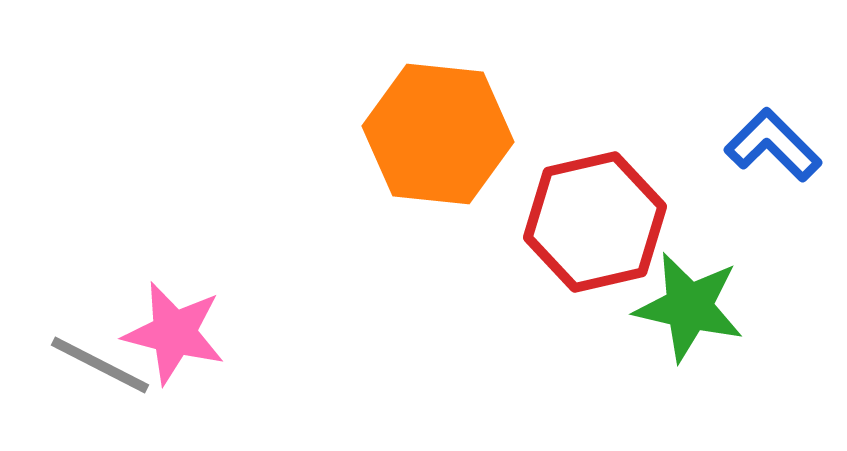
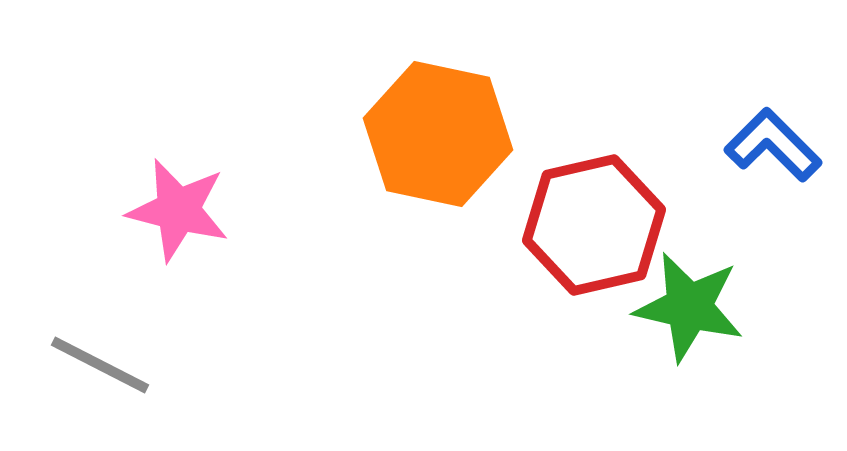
orange hexagon: rotated 6 degrees clockwise
red hexagon: moved 1 px left, 3 px down
pink star: moved 4 px right, 123 px up
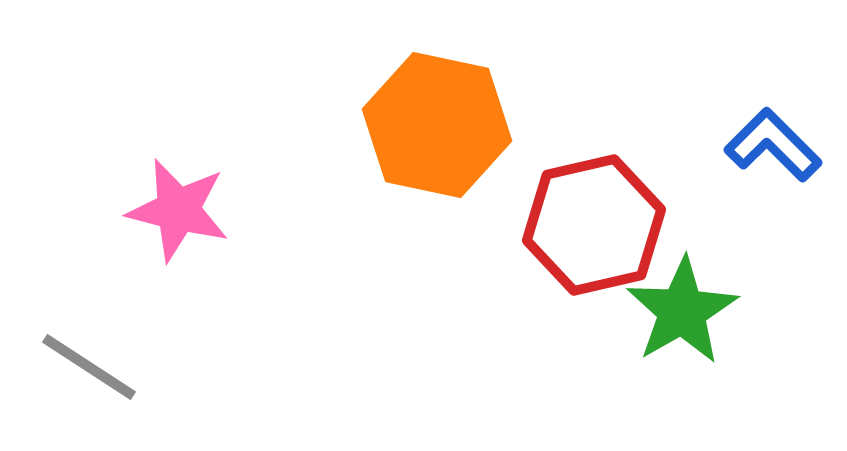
orange hexagon: moved 1 px left, 9 px up
green star: moved 7 px left, 4 px down; rotated 29 degrees clockwise
gray line: moved 11 px left, 2 px down; rotated 6 degrees clockwise
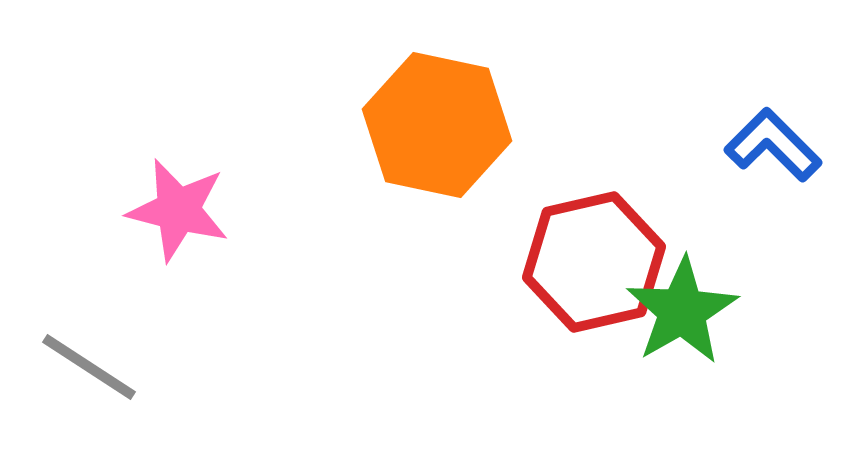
red hexagon: moved 37 px down
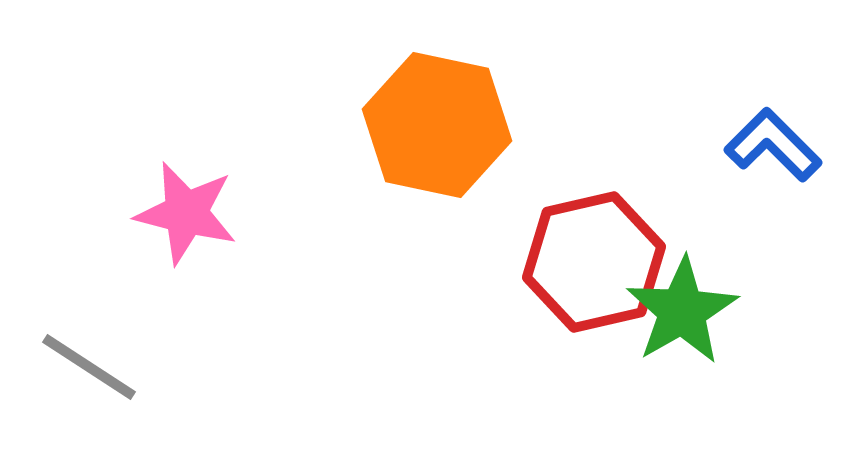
pink star: moved 8 px right, 3 px down
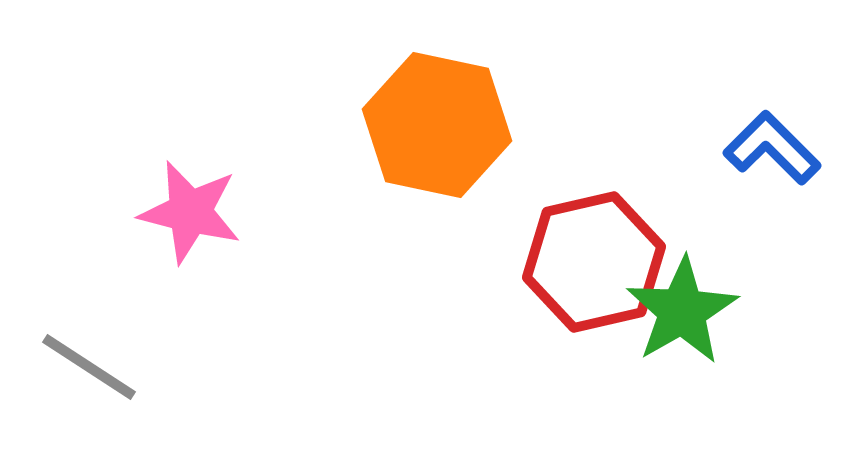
blue L-shape: moved 1 px left, 3 px down
pink star: moved 4 px right, 1 px up
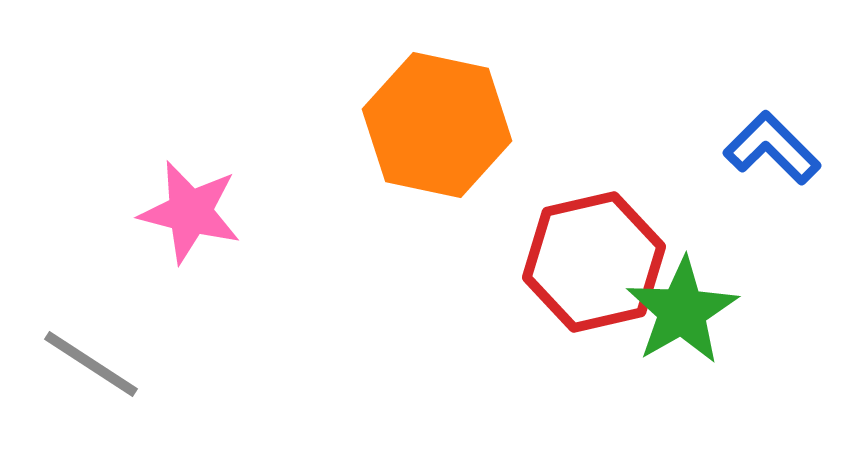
gray line: moved 2 px right, 3 px up
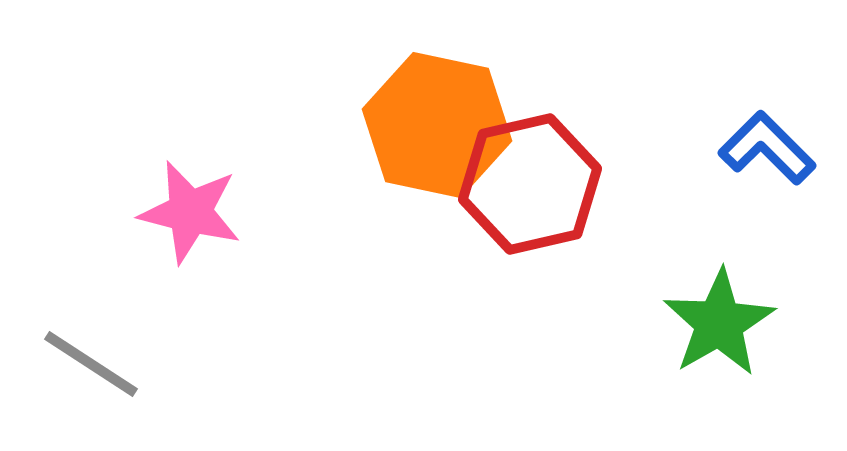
blue L-shape: moved 5 px left
red hexagon: moved 64 px left, 78 px up
green star: moved 37 px right, 12 px down
